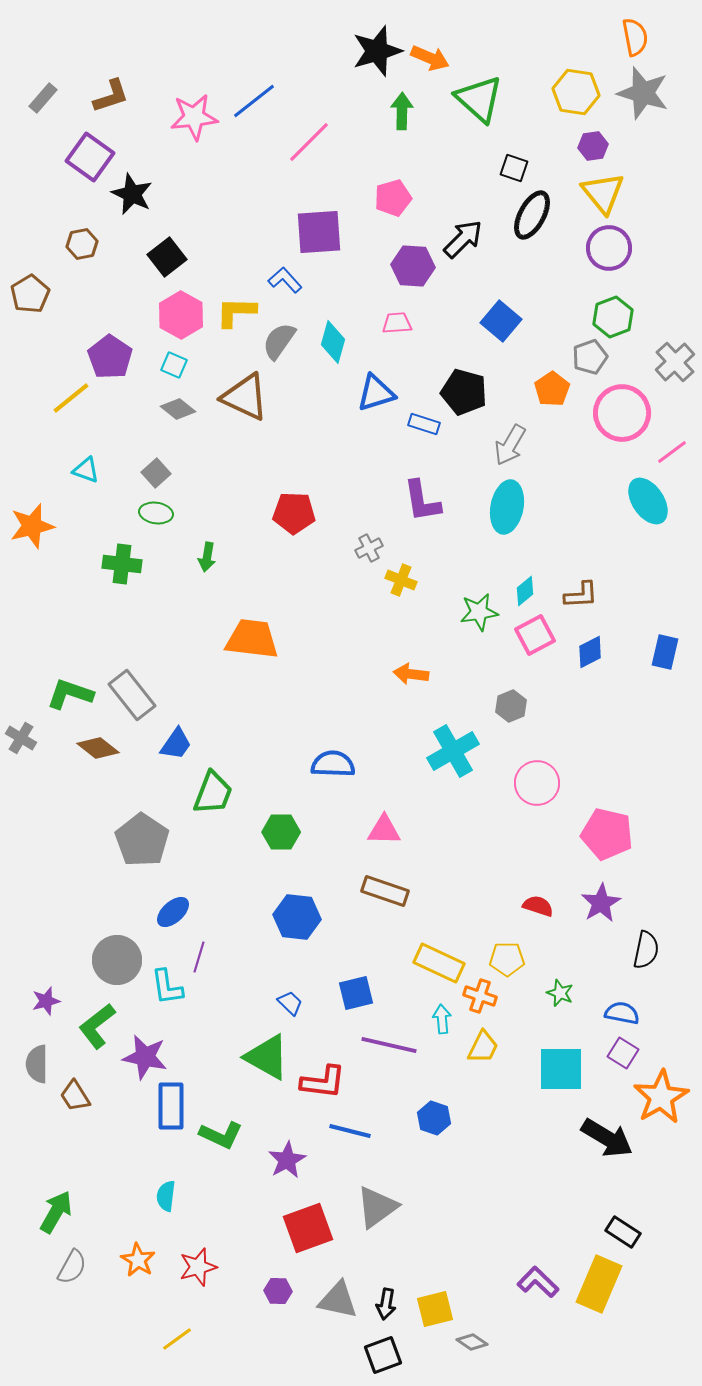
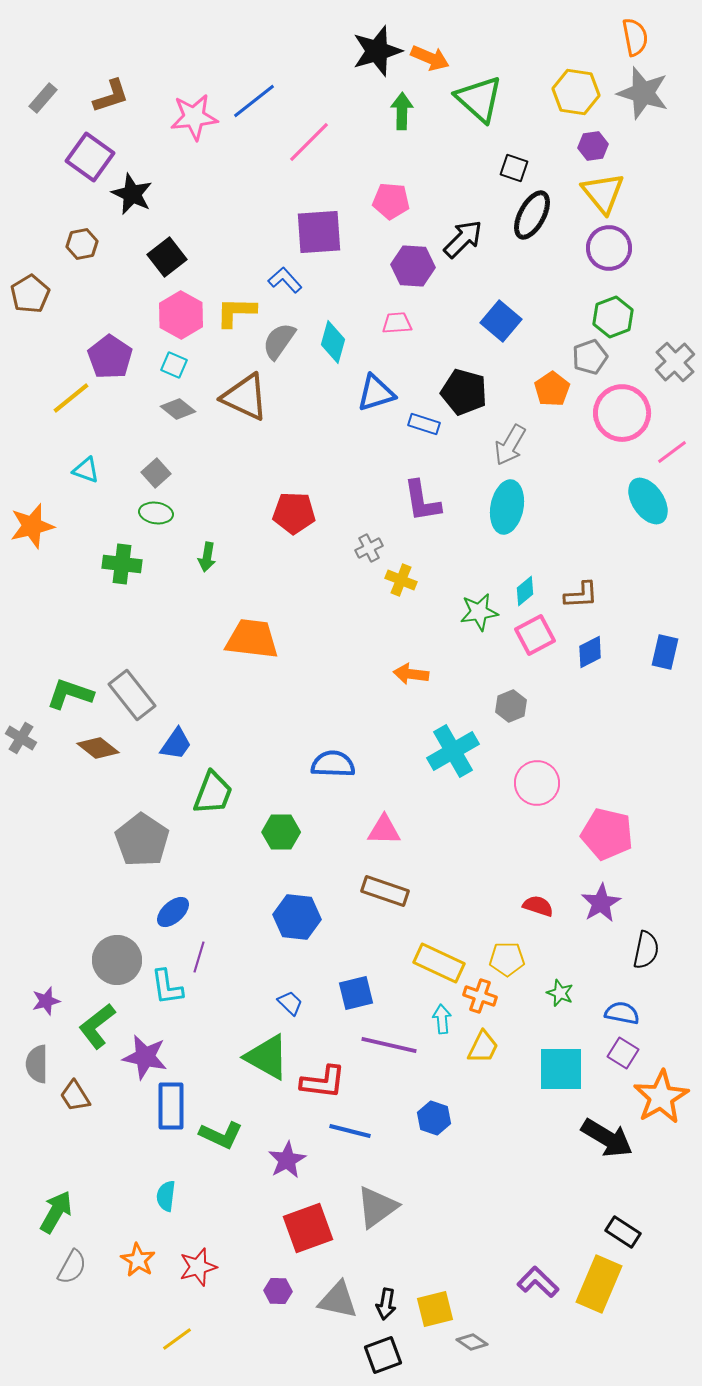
pink pentagon at (393, 198): moved 2 px left, 3 px down; rotated 21 degrees clockwise
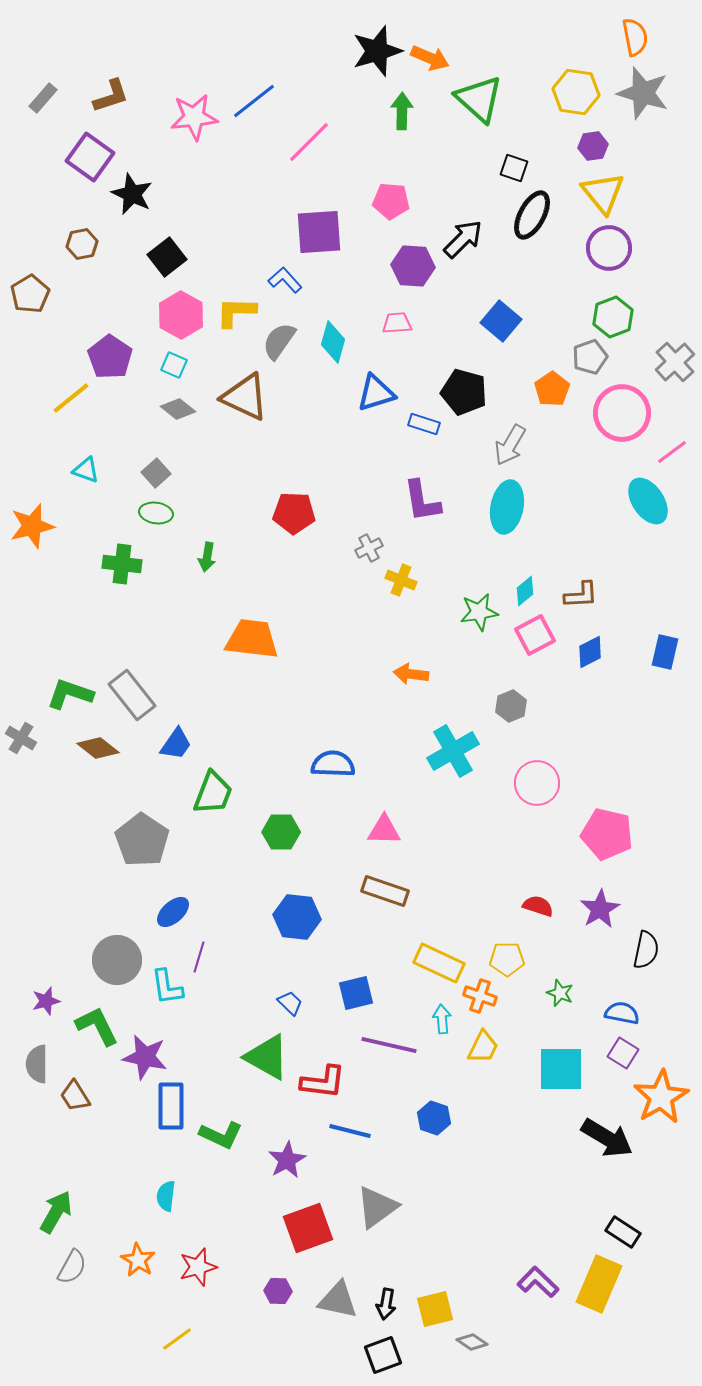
purple star at (601, 903): moved 1 px left, 6 px down
green L-shape at (97, 1026): rotated 102 degrees clockwise
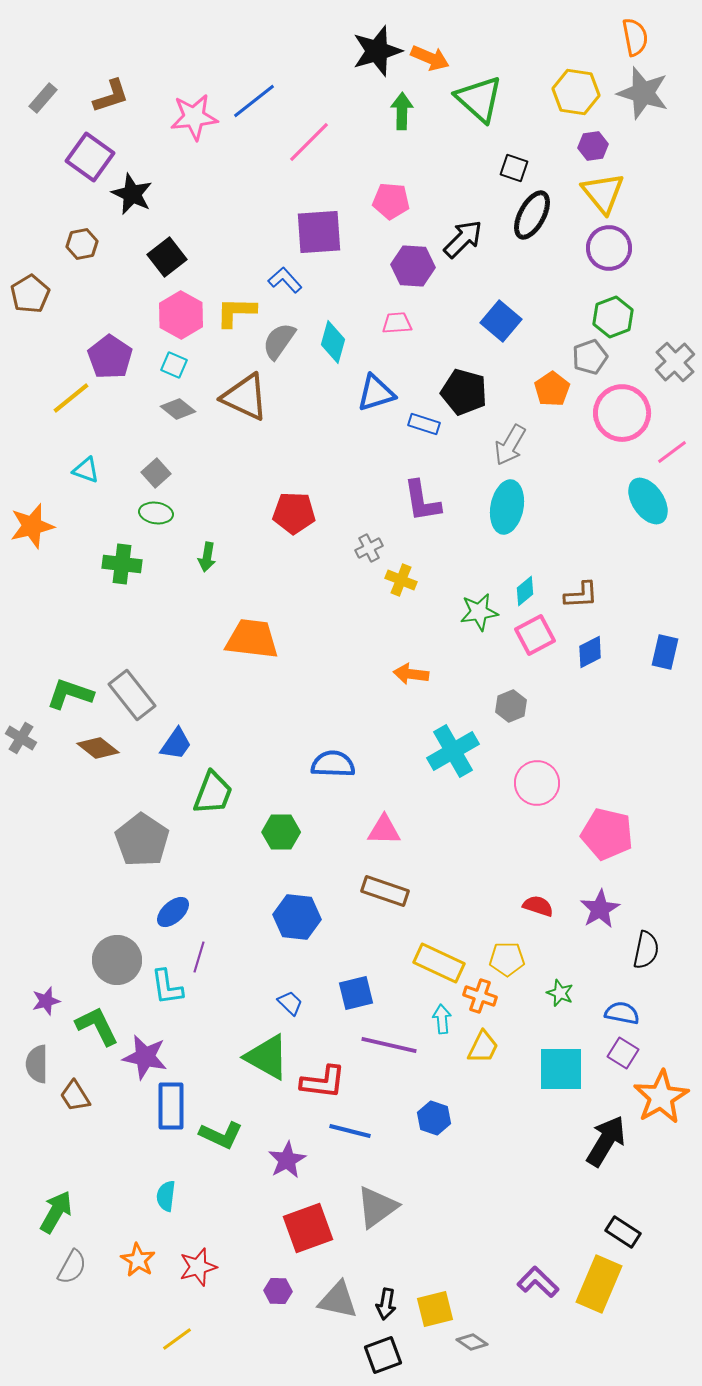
black arrow at (607, 1138): moved 1 px left, 3 px down; rotated 90 degrees counterclockwise
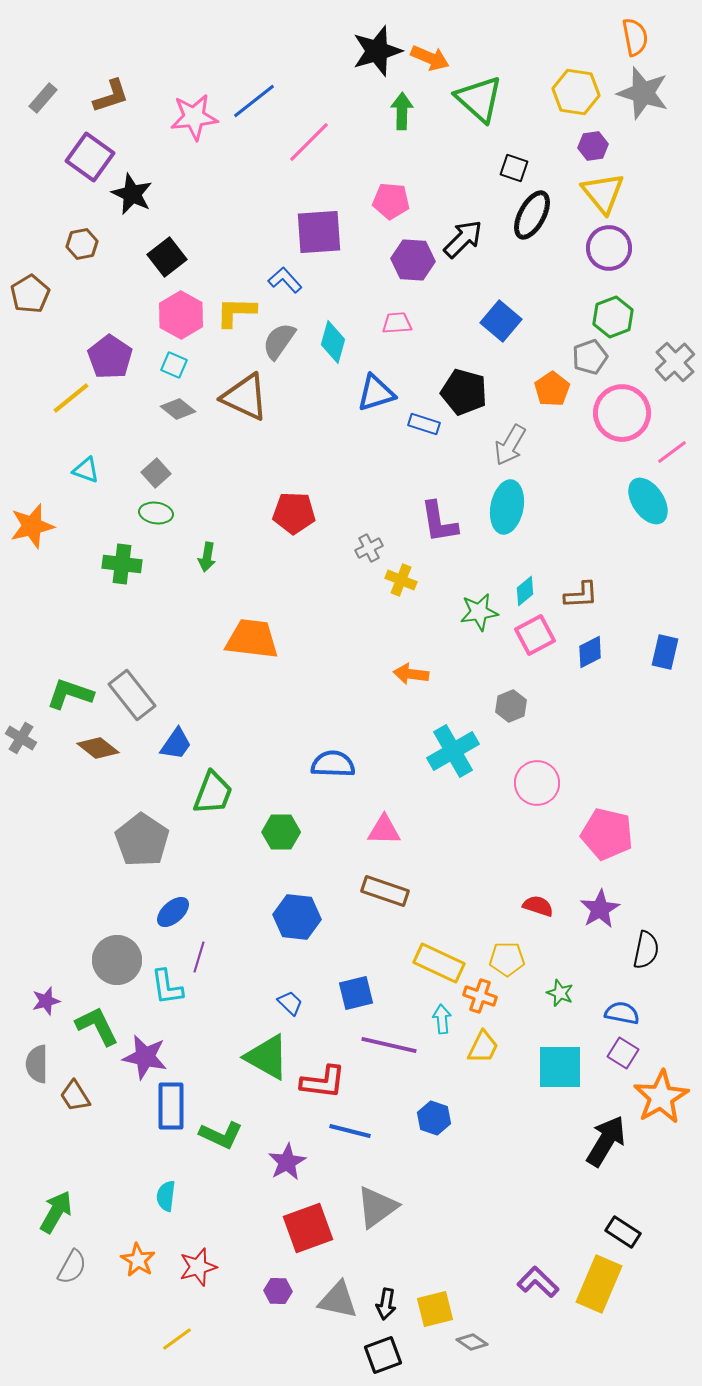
purple hexagon at (413, 266): moved 6 px up
purple L-shape at (422, 501): moved 17 px right, 21 px down
cyan square at (561, 1069): moved 1 px left, 2 px up
purple star at (287, 1160): moved 2 px down
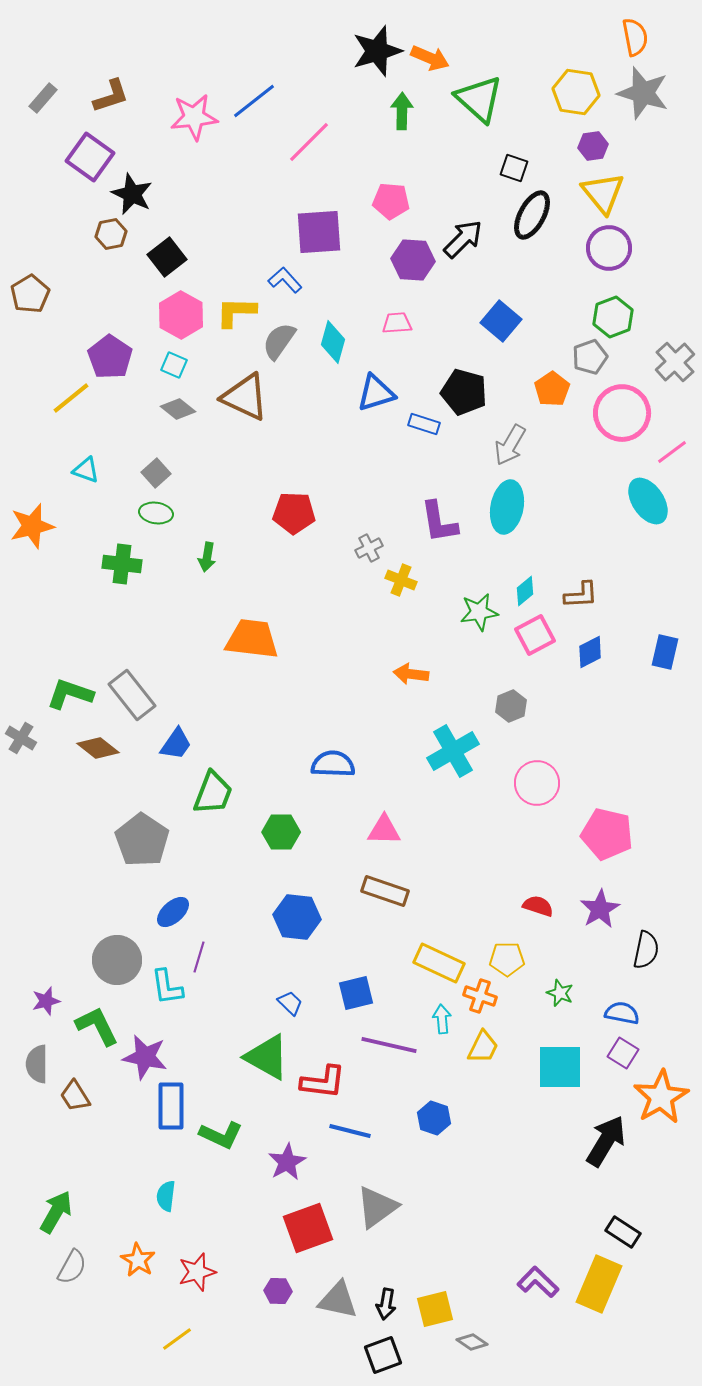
brown hexagon at (82, 244): moved 29 px right, 10 px up
red star at (198, 1267): moved 1 px left, 5 px down
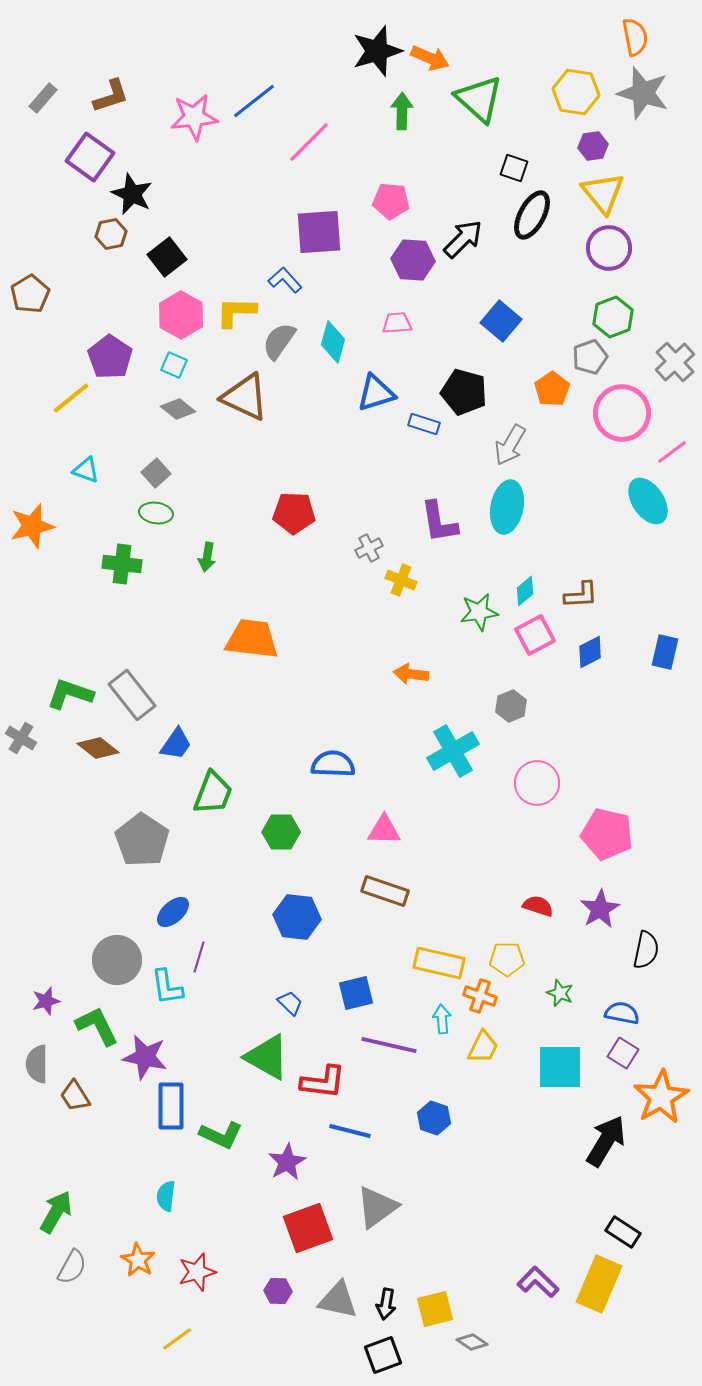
yellow rectangle at (439, 963): rotated 12 degrees counterclockwise
